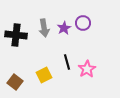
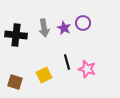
purple star: rotated 16 degrees counterclockwise
pink star: rotated 24 degrees counterclockwise
brown square: rotated 21 degrees counterclockwise
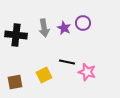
black line: rotated 63 degrees counterclockwise
pink star: moved 3 px down
brown square: rotated 28 degrees counterclockwise
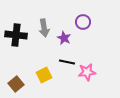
purple circle: moved 1 px up
purple star: moved 10 px down
pink star: rotated 24 degrees counterclockwise
brown square: moved 1 px right, 2 px down; rotated 28 degrees counterclockwise
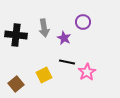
pink star: rotated 24 degrees counterclockwise
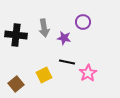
purple star: rotated 16 degrees counterclockwise
pink star: moved 1 px right, 1 px down
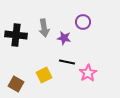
brown square: rotated 21 degrees counterclockwise
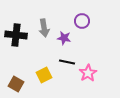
purple circle: moved 1 px left, 1 px up
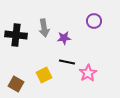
purple circle: moved 12 px right
purple star: rotated 16 degrees counterclockwise
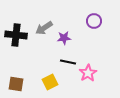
gray arrow: rotated 66 degrees clockwise
black line: moved 1 px right
yellow square: moved 6 px right, 7 px down
brown square: rotated 21 degrees counterclockwise
